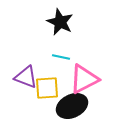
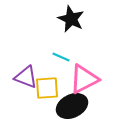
black star: moved 11 px right, 3 px up
cyan line: rotated 12 degrees clockwise
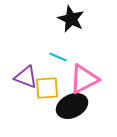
cyan line: moved 3 px left
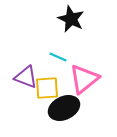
pink triangle: rotated 12 degrees counterclockwise
black ellipse: moved 8 px left, 2 px down
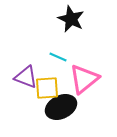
black ellipse: moved 3 px left, 1 px up
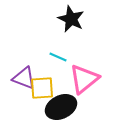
purple triangle: moved 2 px left, 1 px down
yellow square: moved 5 px left
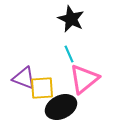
cyan line: moved 11 px right, 3 px up; rotated 42 degrees clockwise
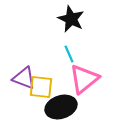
yellow square: moved 1 px left, 1 px up; rotated 10 degrees clockwise
black ellipse: rotated 8 degrees clockwise
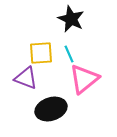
purple triangle: moved 2 px right
yellow square: moved 34 px up; rotated 10 degrees counterclockwise
black ellipse: moved 10 px left, 2 px down
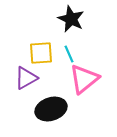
purple triangle: rotated 50 degrees counterclockwise
